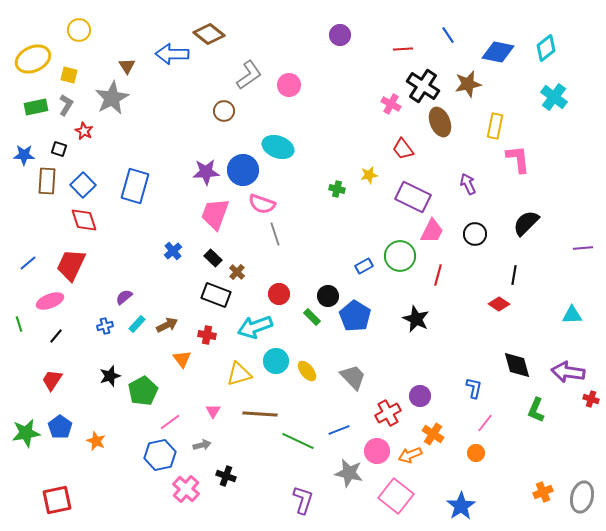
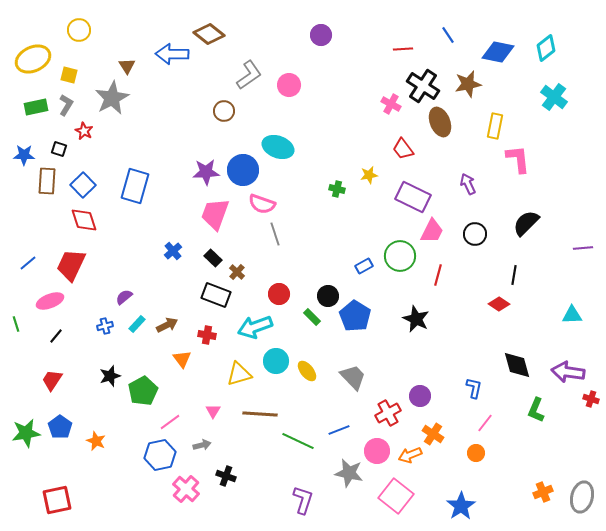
purple circle at (340, 35): moved 19 px left
green line at (19, 324): moved 3 px left
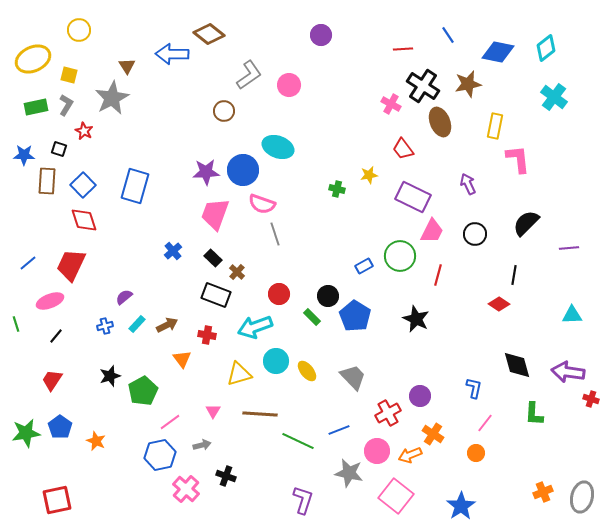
purple line at (583, 248): moved 14 px left
green L-shape at (536, 410): moved 2 px left, 4 px down; rotated 20 degrees counterclockwise
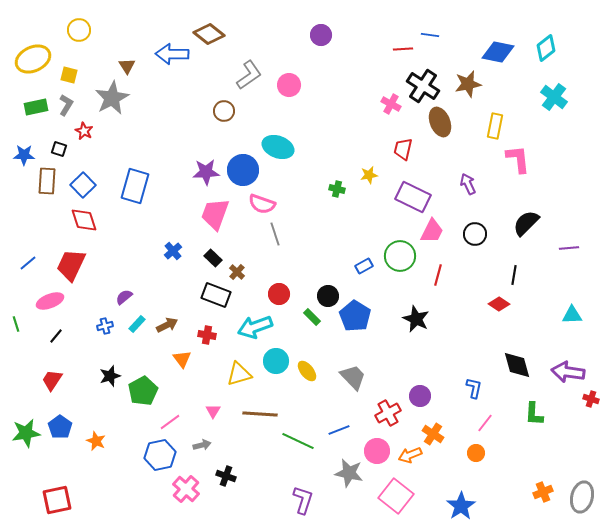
blue line at (448, 35): moved 18 px left; rotated 48 degrees counterclockwise
red trapezoid at (403, 149): rotated 50 degrees clockwise
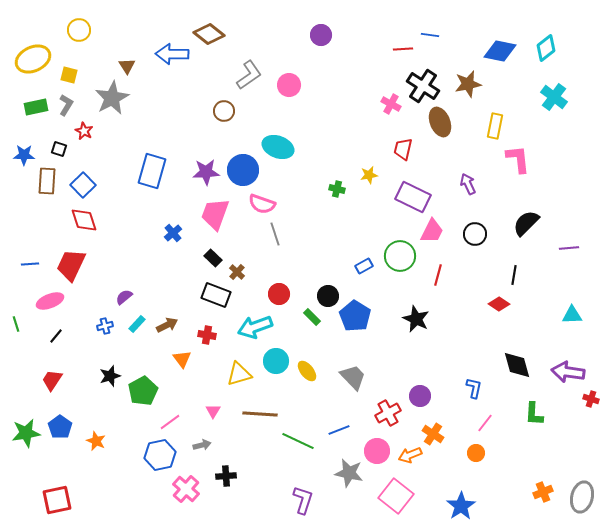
blue diamond at (498, 52): moved 2 px right, 1 px up
blue rectangle at (135, 186): moved 17 px right, 15 px up
blue cross at (173, 251): moved 18 px up
blue line at (28, 263): moved 2 px right, 1 px down; rotated 36 degrees clockwise
black cross at (226, 476): rotated 24 degrees counterclockwise
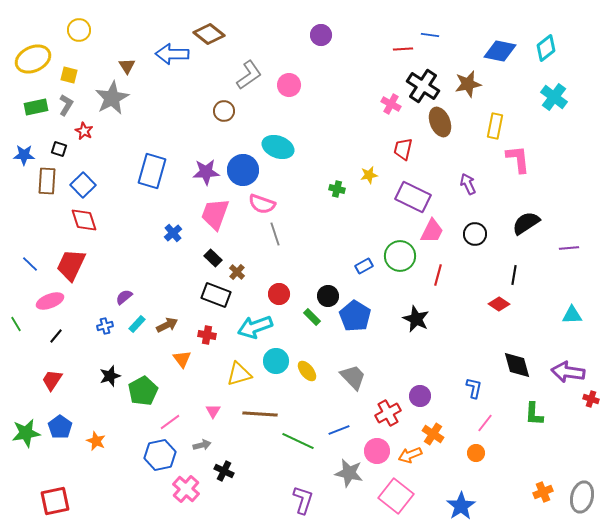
black semicircle at (526, 223): rotated 12 degrees clockwise
blue line at (30, 264): rotated 48 degrees clockwise
green line at (16, 324): rotated 14 degrees counterclockwise
black cross at (226, 476): moved 2 px left, 5 px up; rotated 30 degrees clockwise
red square at (57, 500): moved 2 px left, 1 px down
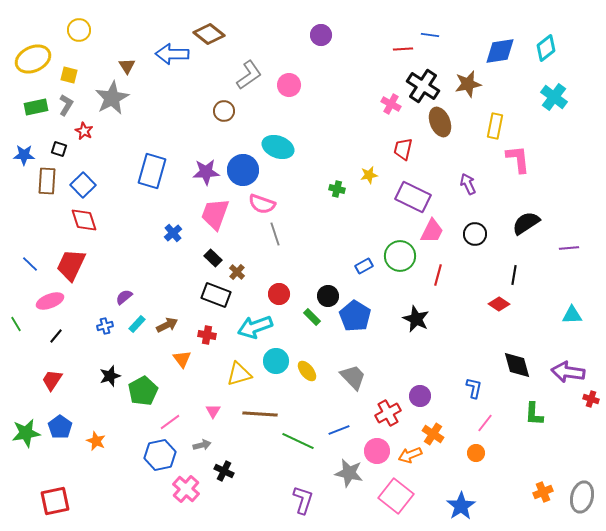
blue diamond at (500, 51): rotated 20 degrees counterclockwise
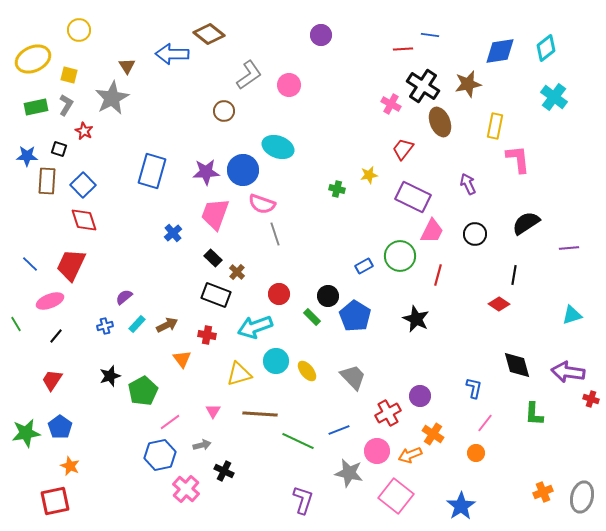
red trapezoid at (403, 149): rotated 25 degrees clockwise
blue star at (24, 155): moved 3 px right, 1 px down
cyan triangle at (572, 315): rotated 15 degrees counterclockwise
orange star at (96, 441): moved 26 px left, 25 px down
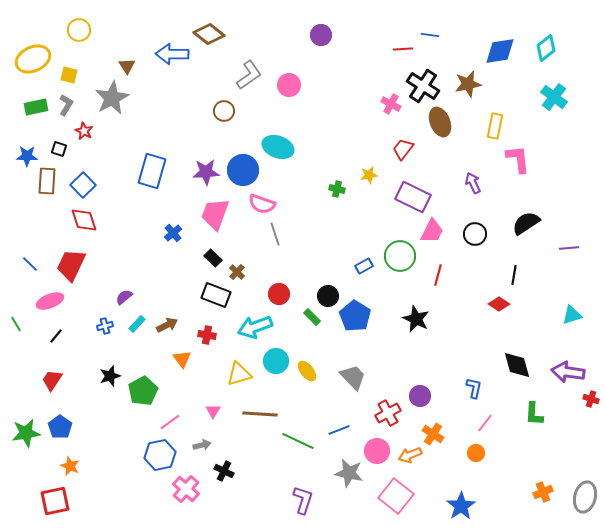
purple arrow at (468, 184): moved 5 px right, 1 px up
gray ellipse at (582, 497): moved 3 px right
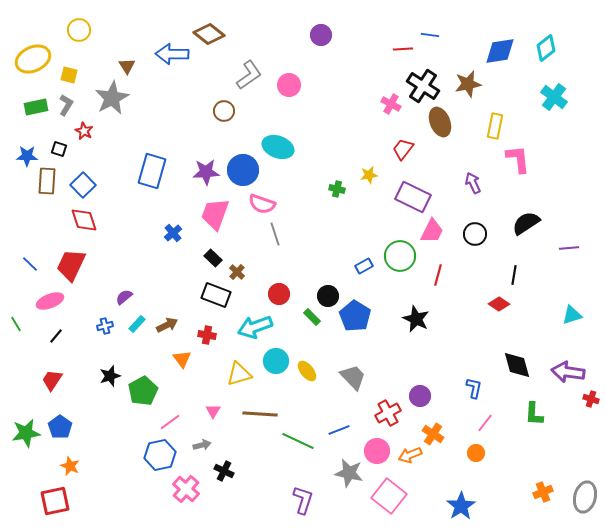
pink square at (396, 496): moved 7 px left
